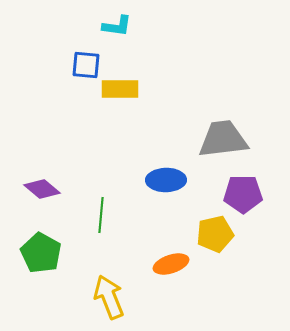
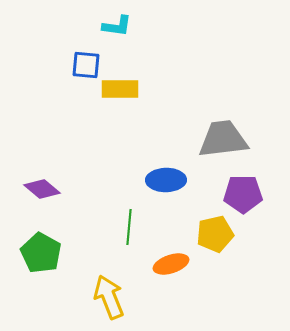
green line: moved 28 px right, 12 px down
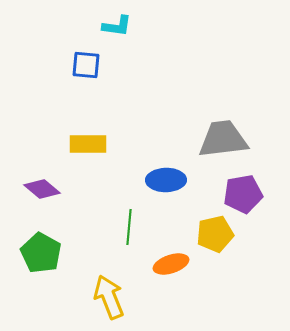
yellow rectangle: moved 32 px left, 55 px down
purple pentagon: rotated 9 degrees counterclockwise
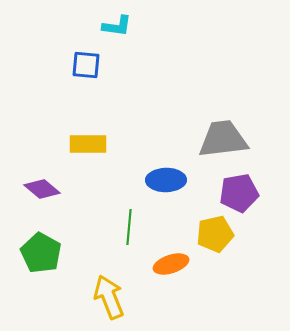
purple pentagon: moved 4 px left, 1 px up
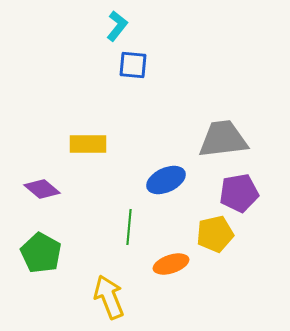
cyan L-shape: rotated 60 degrees counterclockwise
blue square: moved 47 px right
blue ellipse: rotated 24 degrees counterclockwise
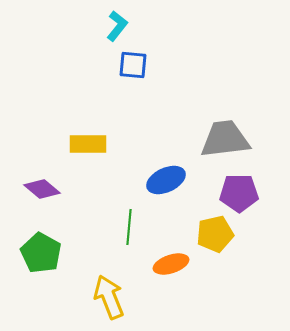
gray trapezoid: moved 2 px right
purple pentagon: rotated 9 degrees clockwise
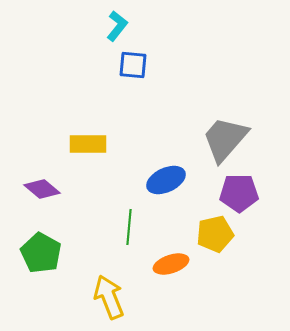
gray trapezoid: rotated 42 degrees counterclockwise
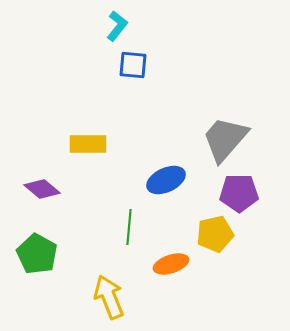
green pentagon: moved 4 px left, 1 px down
